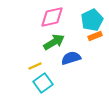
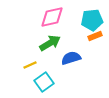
cyan pentagon: rotated 20 degrees clockwise
green arrow: moved 4 px left, 1 px down
yellow line: moved 5 px left, 1 px up
cyan square: moved 1 px right, 1 px up
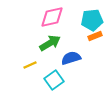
cyan square: moved 10 px right, 2 px up
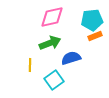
green arrow: rotated 10 degrees clockwise
yellow line: rotated 64 degrees counterclockwise
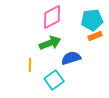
pink diamond: rotated 15 degrees counterclockwise
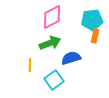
orange rectangle: rotated 56 degrees counterclockwise
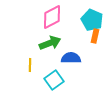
cyan pentagon: rotated 30 degrees clockwise
blue semicircle: rotated 18 degrees clockwise
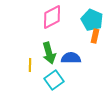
green arrow: moved 1 px left, 10 px down; rotated 95 degrees clockwise
